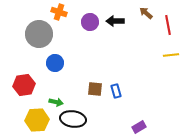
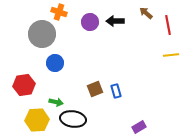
gray circle: moved 3 px right
brown square: rotated 28 degrees counterclockwise
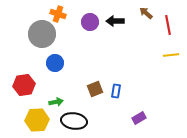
orange cross: moved 1 px left, 2 px down
blue rectangle: rotated 24 degrees clockwise
green arrow: rotated 24 degrees counterclockwise
black ellipse: moved 1 px right, 2 px down
purple rectangle: moved 9 px up
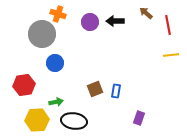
purple rectangle: rotated 40 degrees counterclockwise
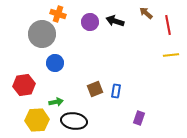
black arrow: rotated 18 degrees clockwise
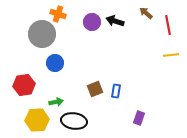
purple circle: moved 2 px right
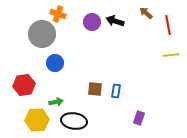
brown square: rotated 28 degrees clockwise
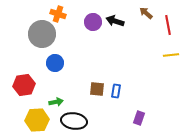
purple circle: moved 1 px right
brown square: moved 2 px right
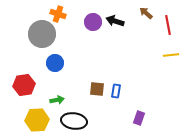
green arrow: moved 1 px right, 2 px up
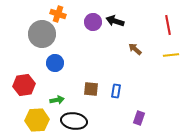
brown arrow: moved 11 px left, 36 px down
brown square: moved 6 px left
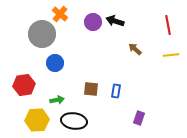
orange cross: moved 2 px right; rotated 21 degrees clockwise
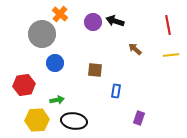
brown square: moved 4 px right, 19 px up
